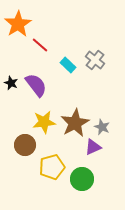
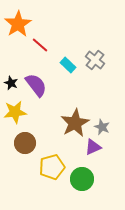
yellow star: moved 29 px left, 10 px up
brown circle: moved 2 px up
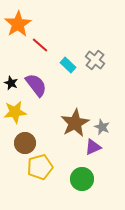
yellow pentagon: moved 12 px left
